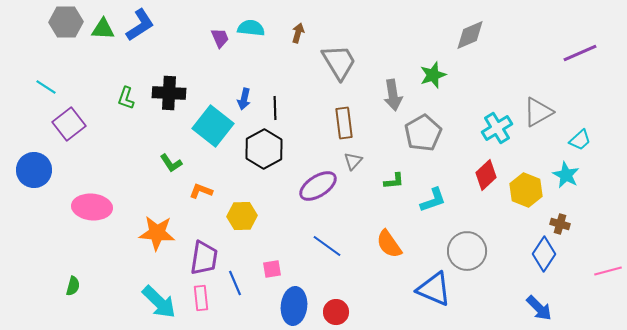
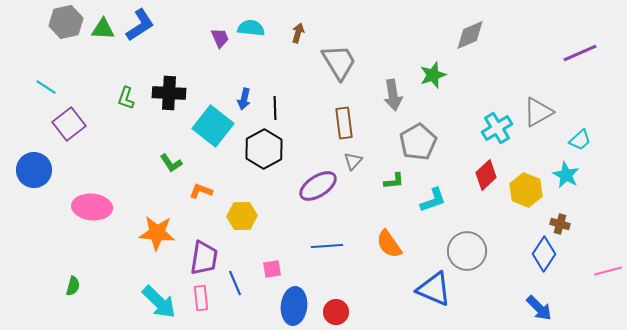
gray hexagon at (66, 22): rotated 12 degrees counterclockwise
gray pentagon at (423, 133): moved 5 px left, 9 px down
blue line at (327, 246): rotated 40 degrees counterclockwise
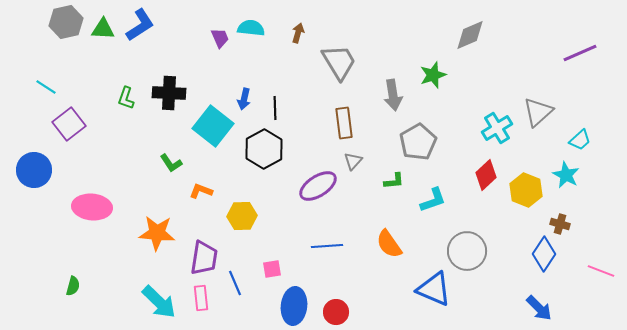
gray triangle at (538, 112): rotated 12 degrees counterclockwise
pink line at (608, 271): moved 7 px left; rotated 36 degrees clockwise
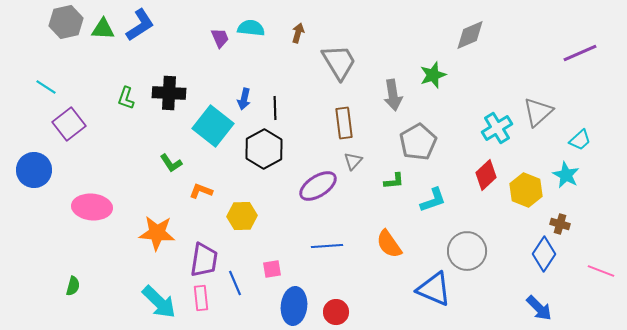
purple trapezoid at (204, 258): moved 2 px down
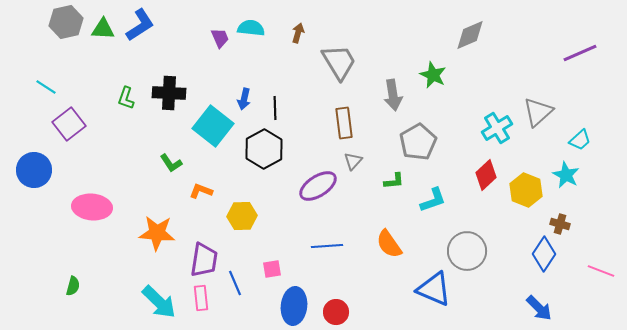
green star at (433, 75): rotated 28 degrees counterclockwise
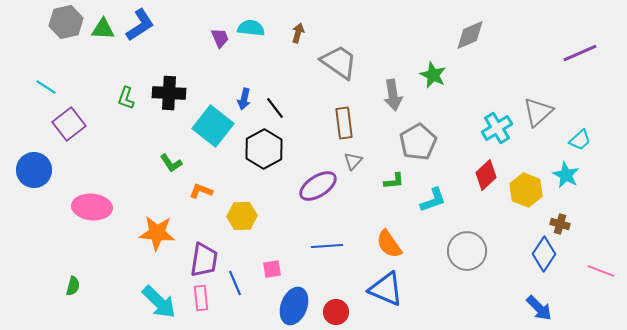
gray trapezoid at (339, 62): rotated 24 degrees counterclockwise
black line at (275, 108): rotated 35 degrees counterclockwise
blue triangle at (434, 289): moved 48 px left
blue ellipse at (294, 306): rotated 15 degrees clockwise
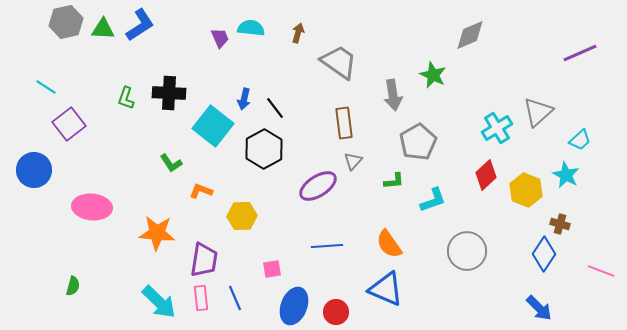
blue line at (235, 283): moved 15 px down
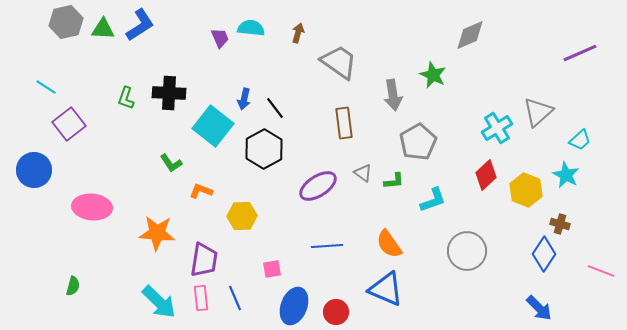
gray triangle at (353, 161): moved 10 px right, 12 px down; rotated 36 degrees counterclockwise
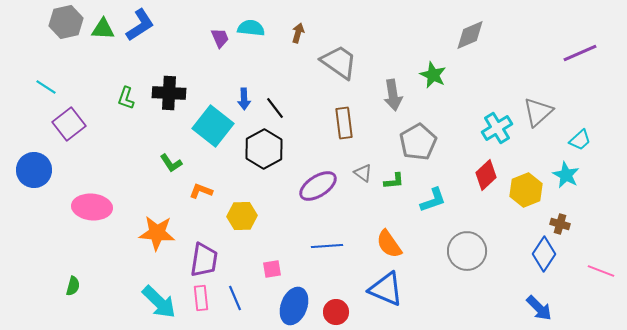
blue arrow at (244, 99): rotated 15 degrees counterclockwise
yellow hexagon at (526, 190): rotated 16 degrees clockwise
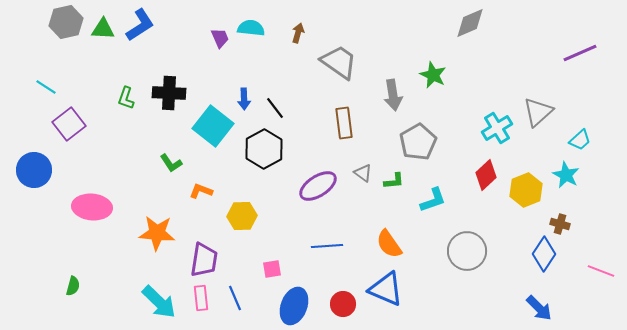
gray diamond at (470, 35): moved 12 px up
red circle at (336, 312): moved 7 px right, 8 px up
